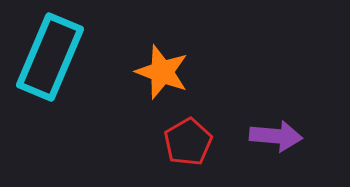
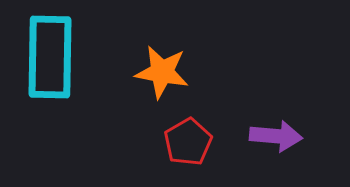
cyan rectangle: rotated 22 degrees counterclockwise
orange star: rotated 10 degrees counterclockwise
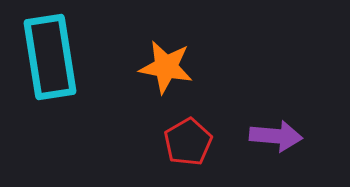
cyan rectangle: rotated 10 degrees counterclockwise
orange star: moved 4 px right, 5 px up
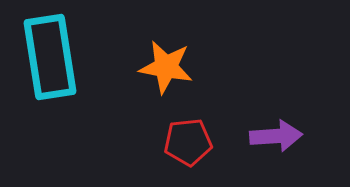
purple arrow: rotated 9 degrees counterclockwise
red pentagon: rotated 24 degrees clockwise
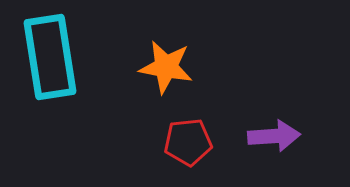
purple arrow: moved 2 px left
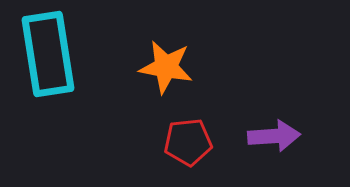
cyan rectangle: moved 2 px left, 3 px up
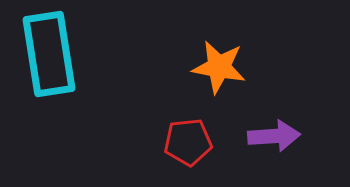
cyan rectangle: moved 1 px right
orange star: moved 53 px right
